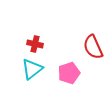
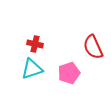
cyan triangle: rotated 20 degrees clockwise
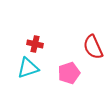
cyan triangle: moved 4 px left, 1 px up
